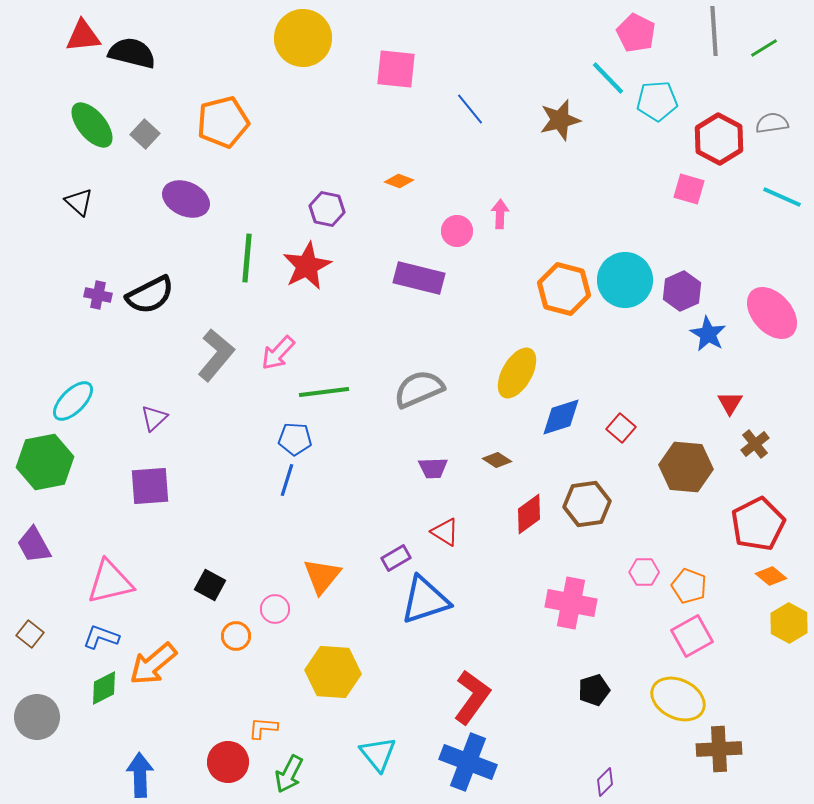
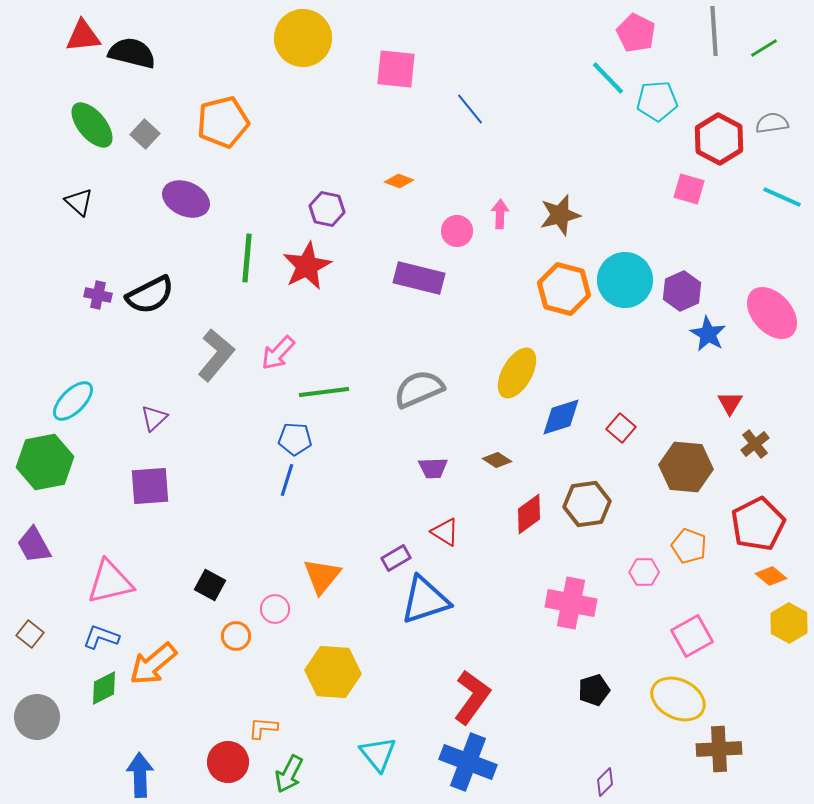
brown star at (560, 120): moved 95 px down
orange pentagon at (689, 586): moved 40 px up
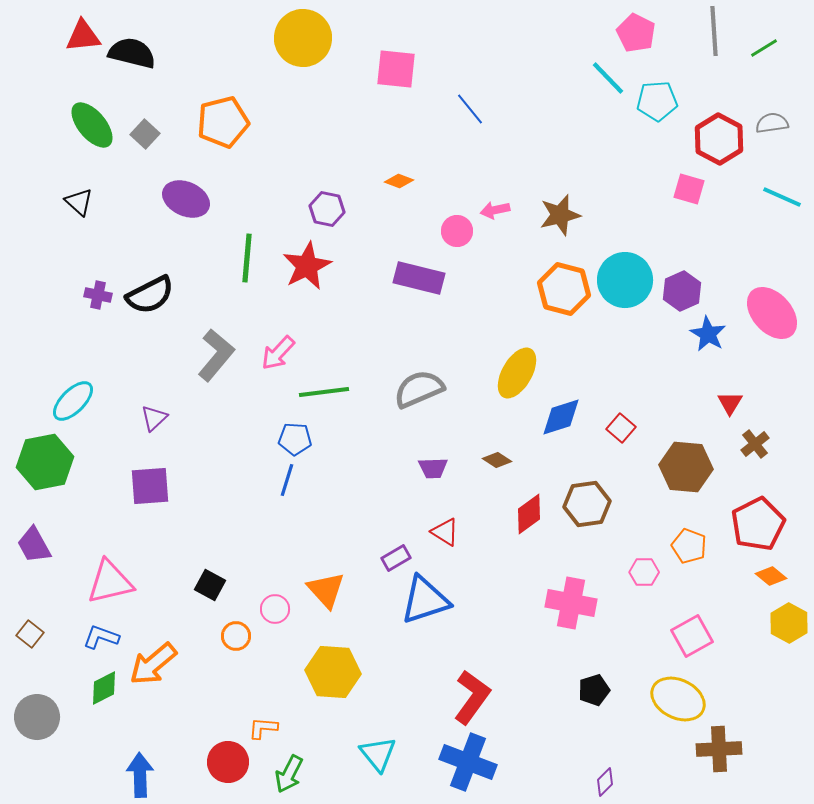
pink arrow at (500, 214): moved 5 px left, 4 px up; rotated 104 degrees counterclockwise
orange triangle at (322, 576): moved 4 px right, 14 px down; rotated 21 degrees counterclockwise
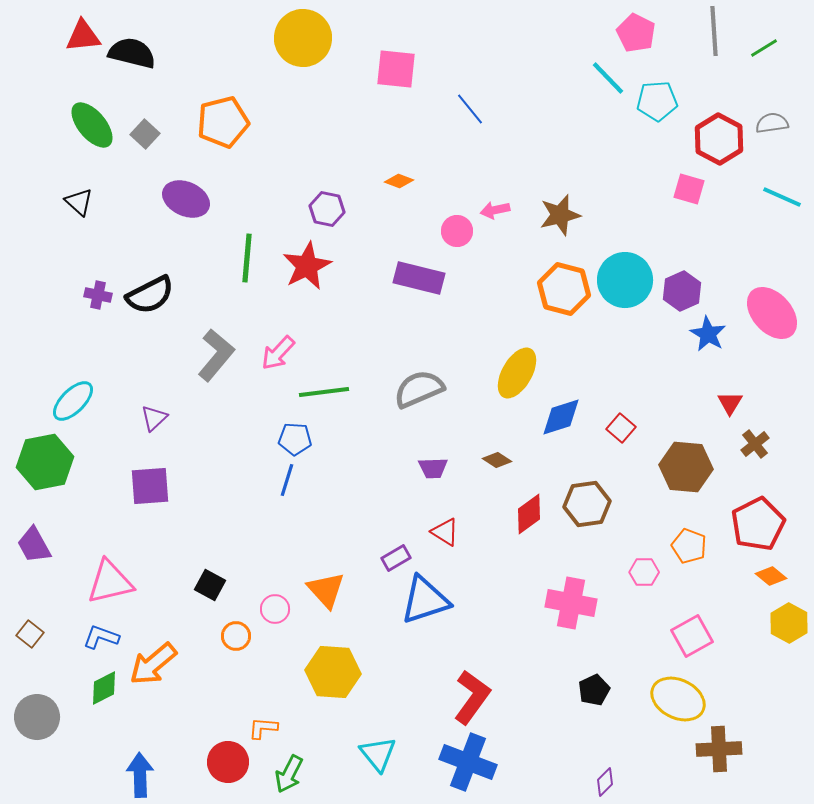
black pentagon at (594, 690): rotated 8 degrees counterclockwise
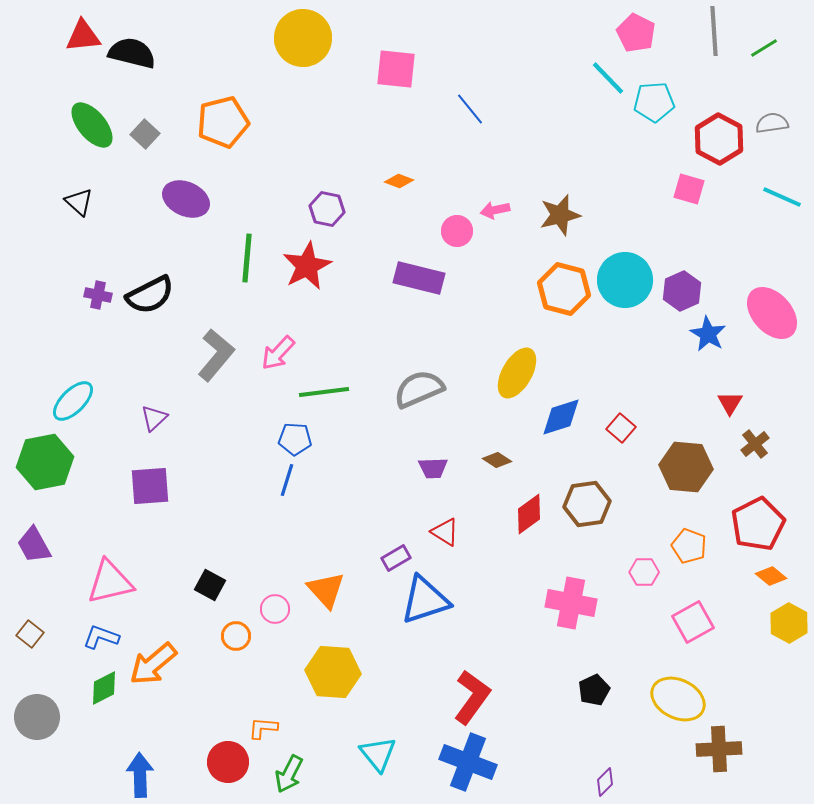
cyan pentagon at (657, 101): moved 3 px left, 1 px down
pink square at (692, 636): moved 1 px right, 14 px up
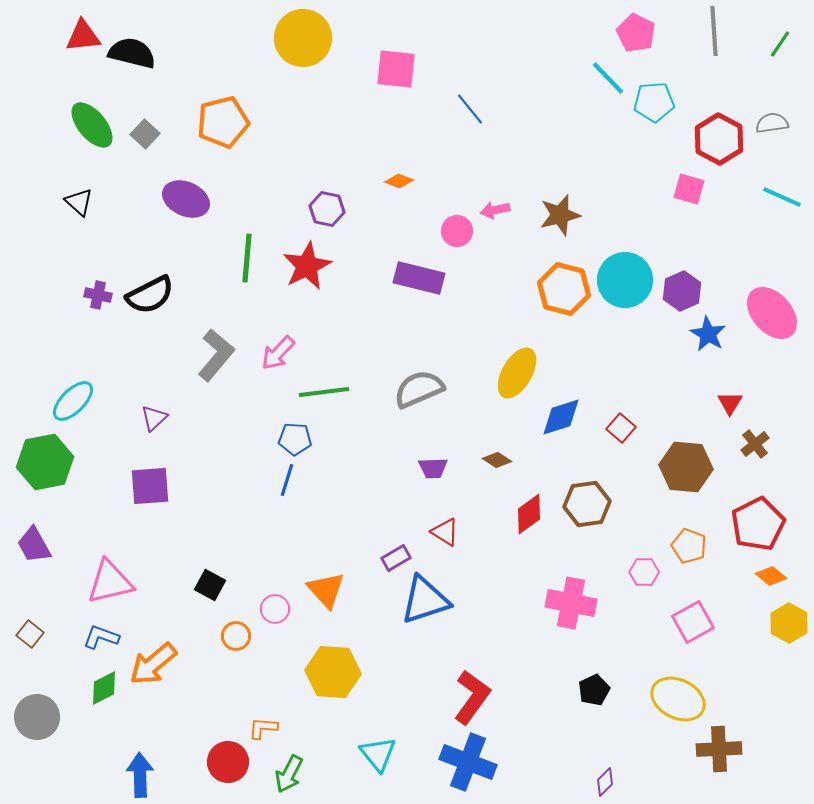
green line at (764, 48): moved 16 px right, 4 px up; rotated 24 degrees counterclockwise
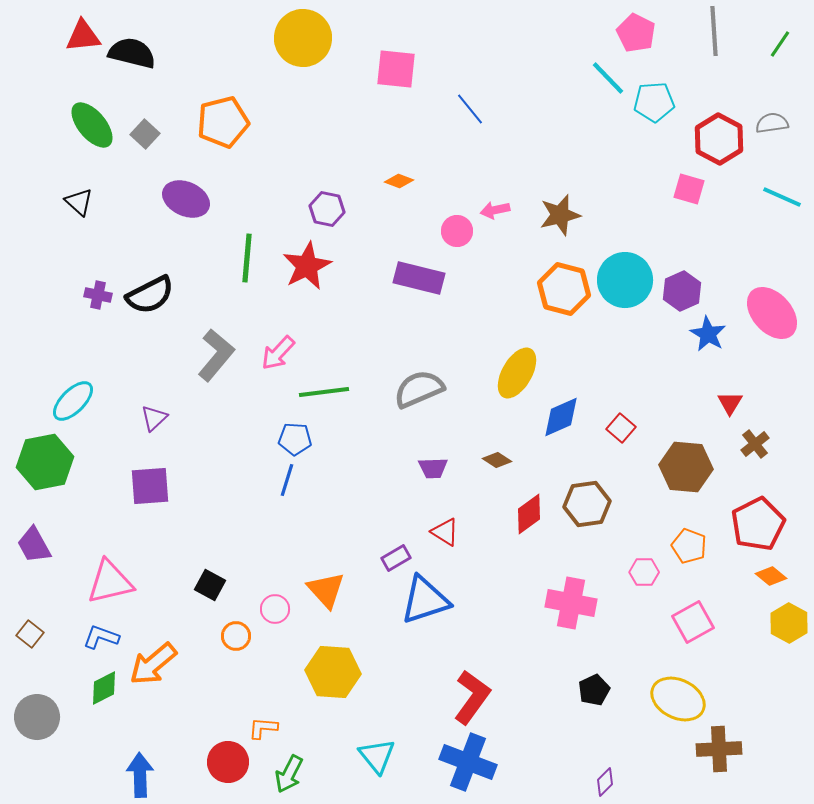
blue diamond at (561, 417): rotated 6 degrees counterclockwise
cyan triangle at (378, 754): moved 1 px left, 2 px down
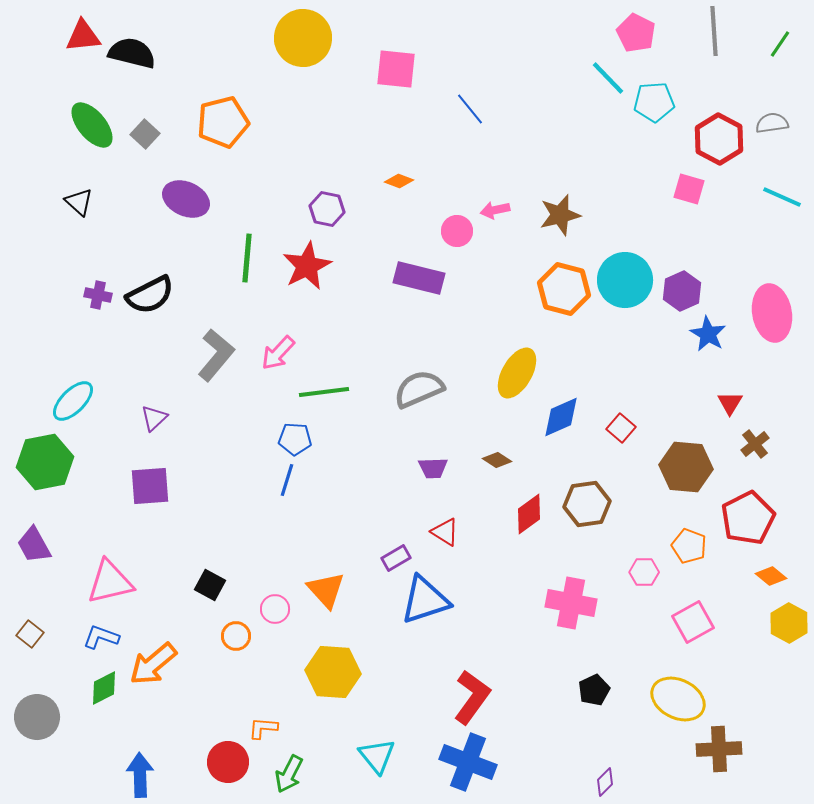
pink ellipse at (772, 313): rotated 32 degrees clockwise
red pentagon at (758, 524): moved 10 px left, 6 px up
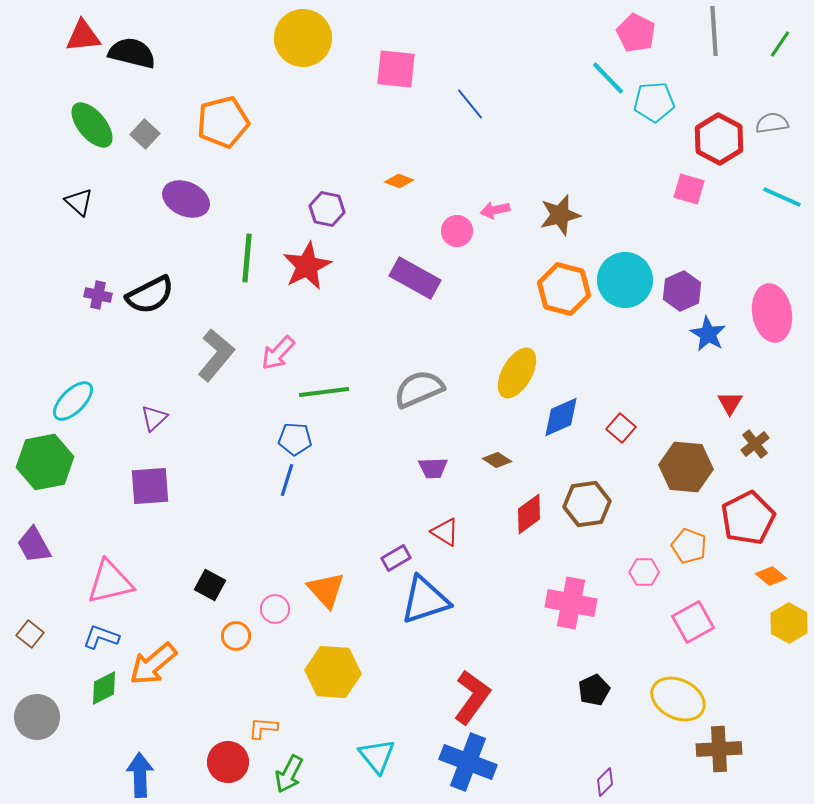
blue line at (470, 109): moved 5 px up
purple rectangle at (419, 278): moved 4 px left; rotated 15 degrees clockwise
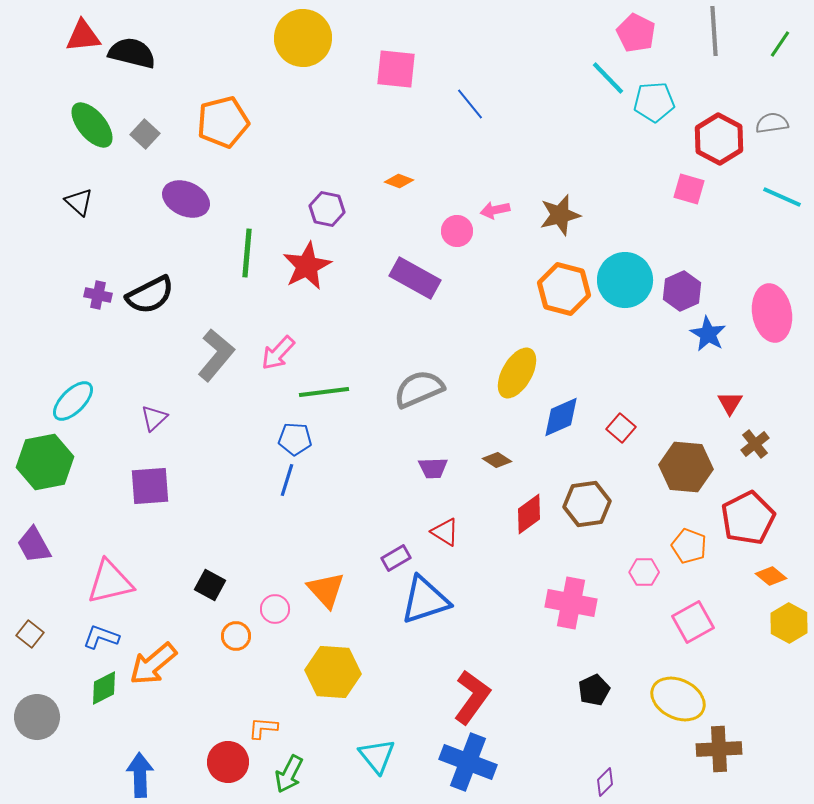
green line at (247, 258): moved 5 px up
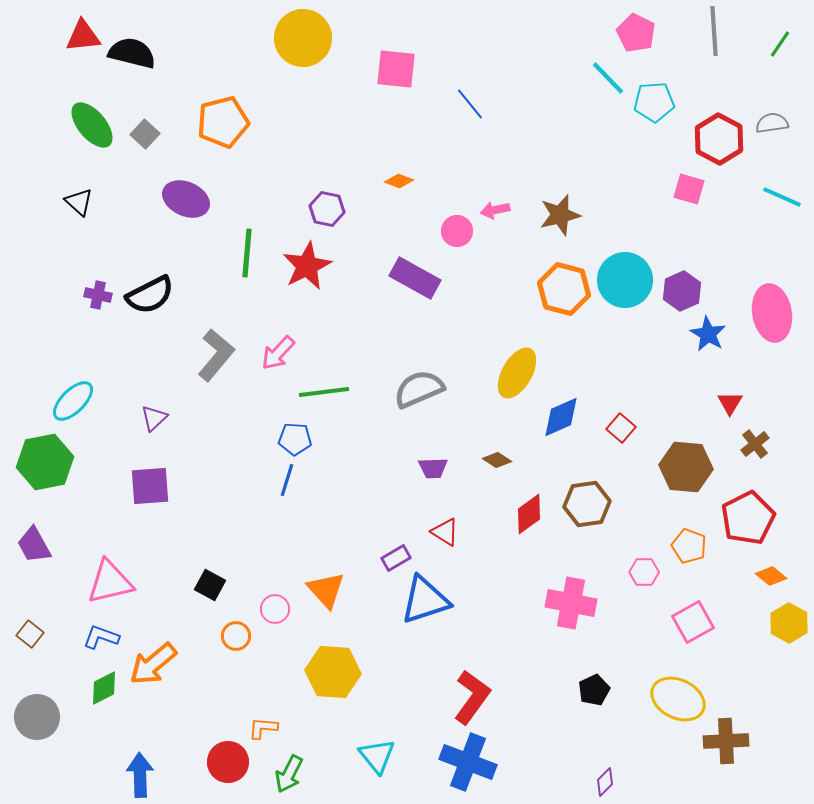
brown cross at (719, 749): moved 7 px right, 8 px up
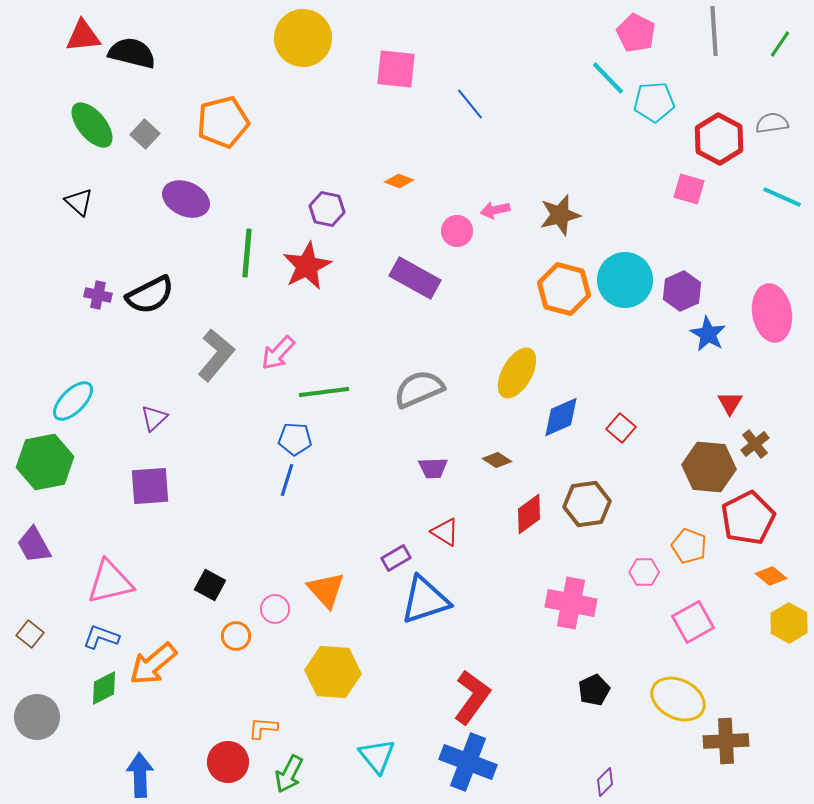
brown hexagon at (686, 467): moved 23 px right
